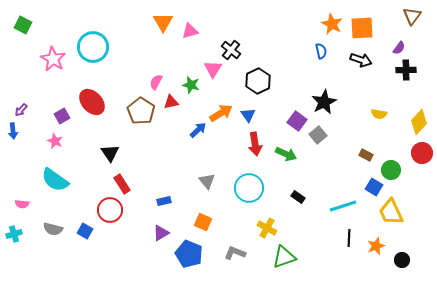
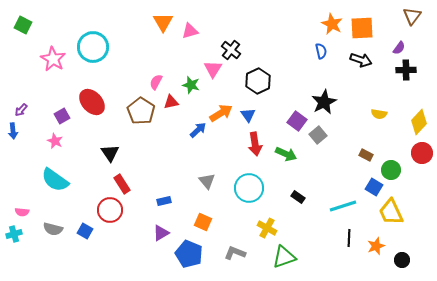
pink semicircle at (22, 204): moved 8 px down
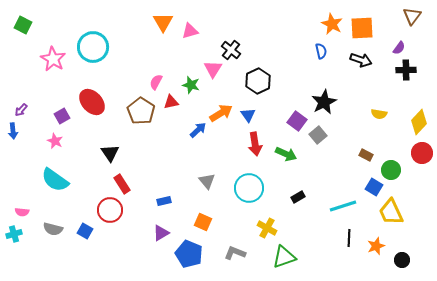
black rectangle at (298, 197): rotated 64 degrees counterclockwise
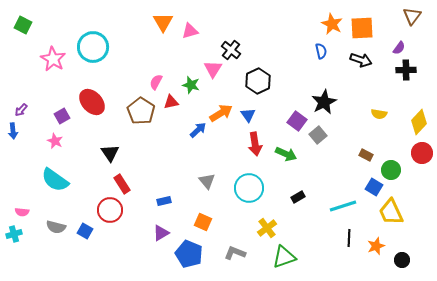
yellow cross at (267, 228): rotated 24 degrees clockwise
gray semicircle at (53, 229): moved 3 px right, 2 px up
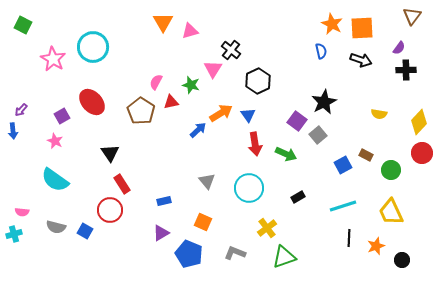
blue square at (374, 187): moved 31 px left, 22 px up; rotated 30 degrees clockwise
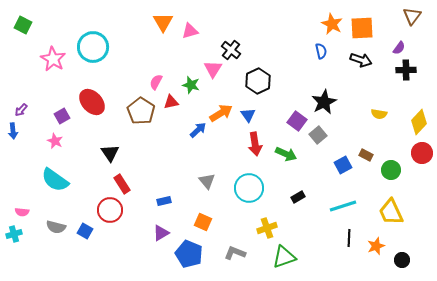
yellow cross at (267, 228): rotated 18 degrees clockwise
